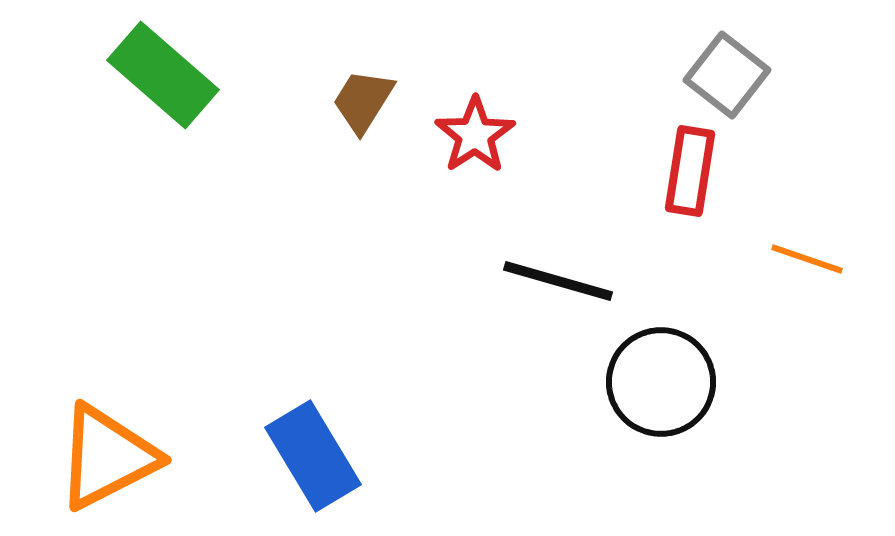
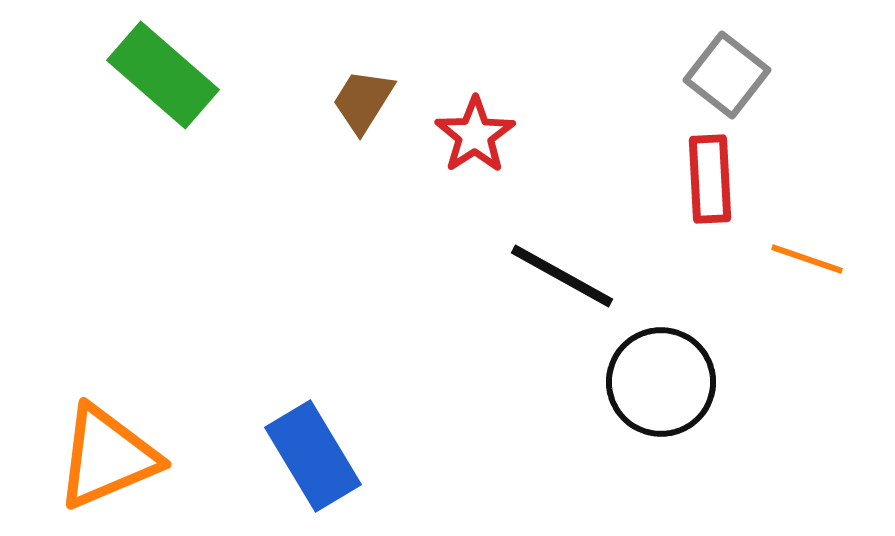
red rectangle: moved 20 px right, 8 px down; rotated 12 degrees counterclockwise
black line: moved 4 px right, 5 px up; rotated 13 degrees clockwise
orange triangle: rotated 4 degrees clockwise
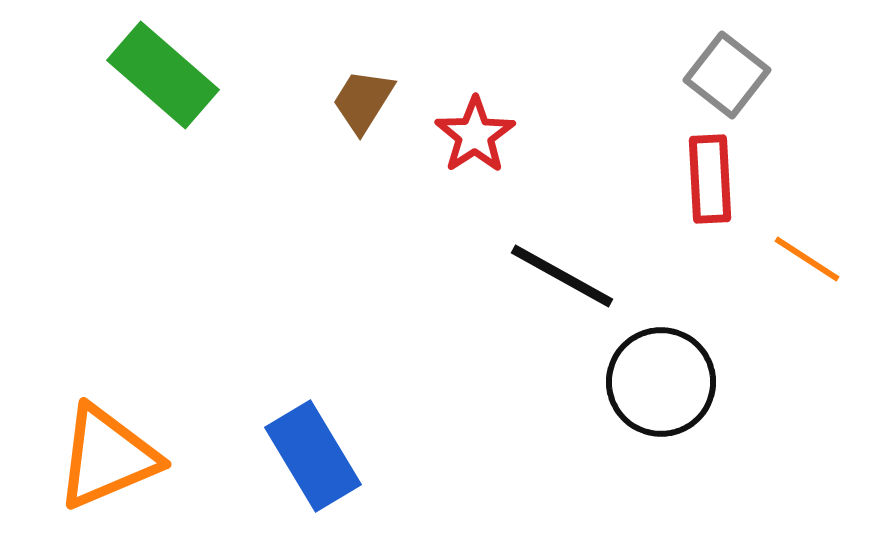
orange line: rotated 14 degrees clockwise
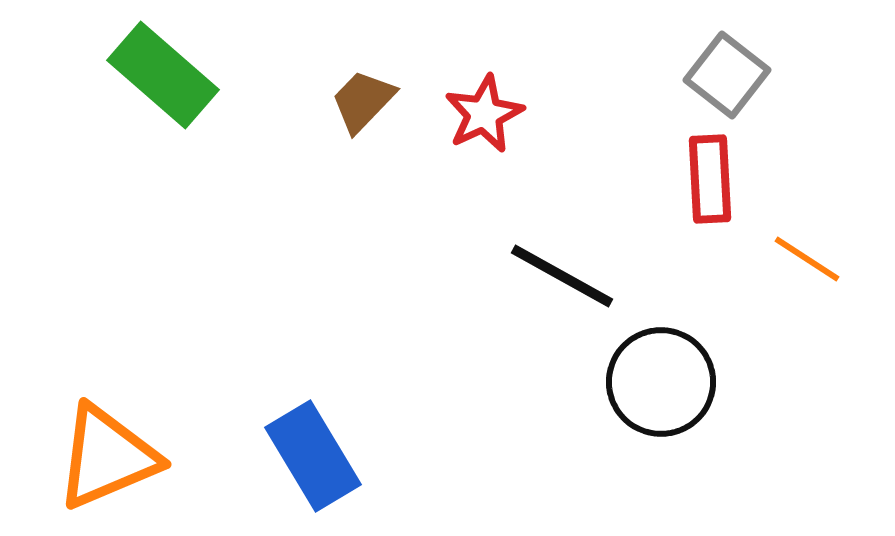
brown trapezoid: rotated 12 degrees clockwise
red star: moved 9 px right, 21 px up; rotated 8 degrees clockwise
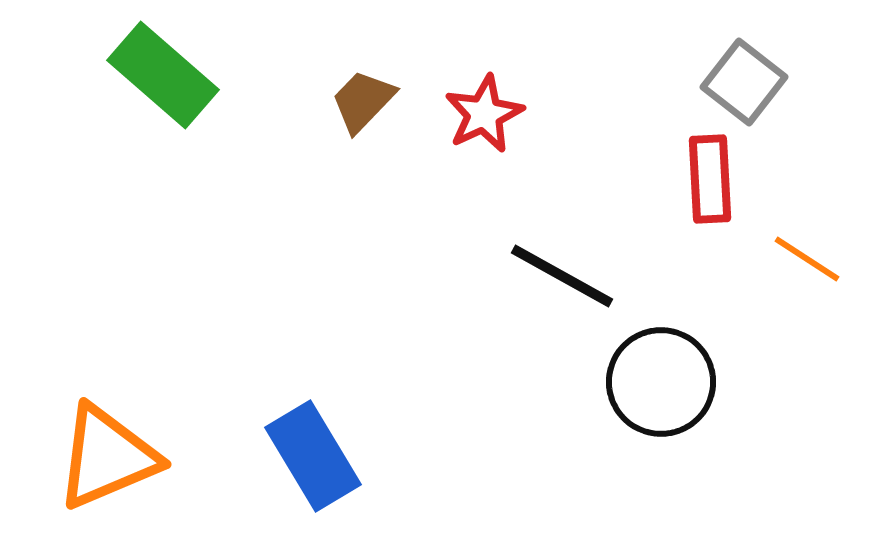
gray square: moved 17 px right, 7 px down
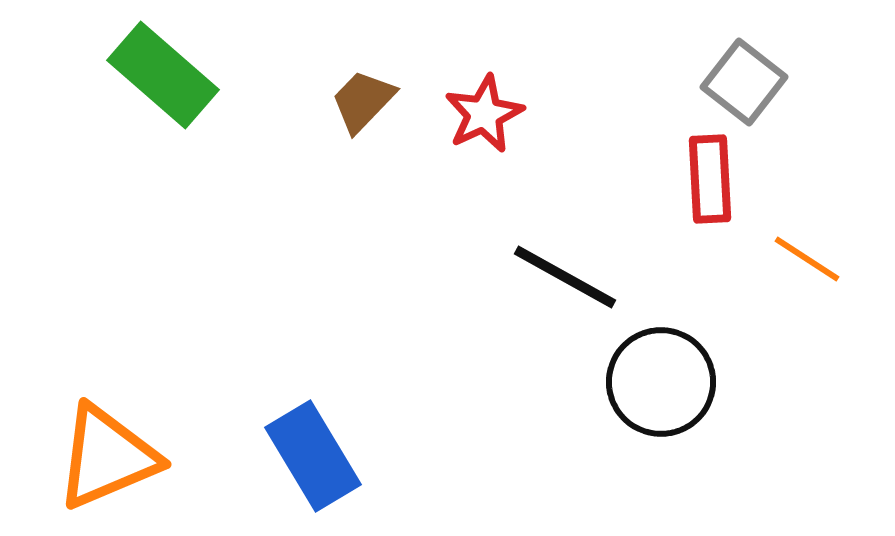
black line: moved 3 px right, 1 px down
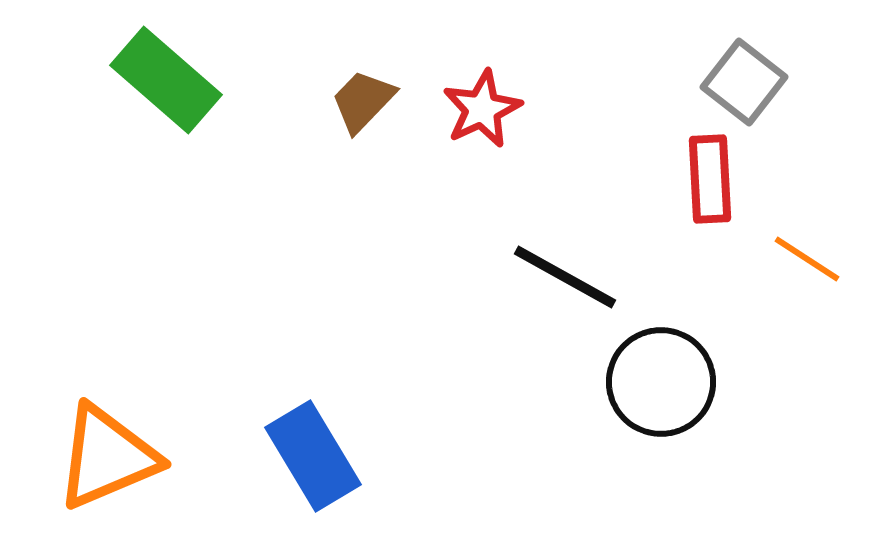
green rectangle: moved 3 px right, 5 px down
red star: moved 2 px left, 5 px up
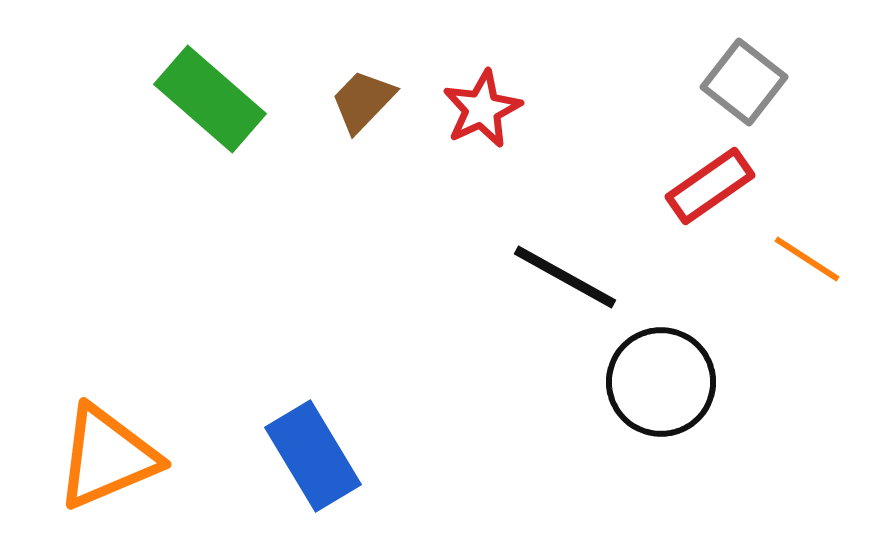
green rectangle: moved 44 px right, 19 px down
red rectangle: moved 7 px down; rotated 58 degrees clockwise
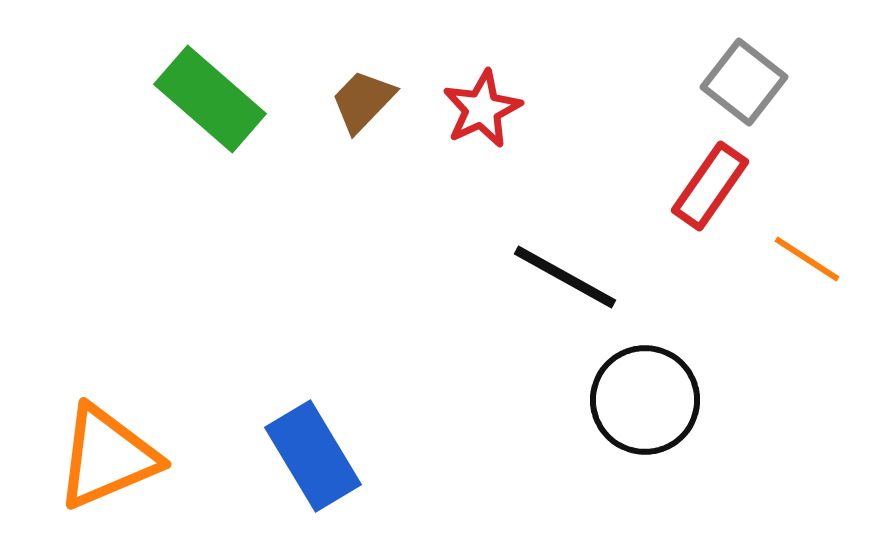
red rectangle: rotated 20 degrees counterclockwise
black circle: moved 16 px left, 18 px down
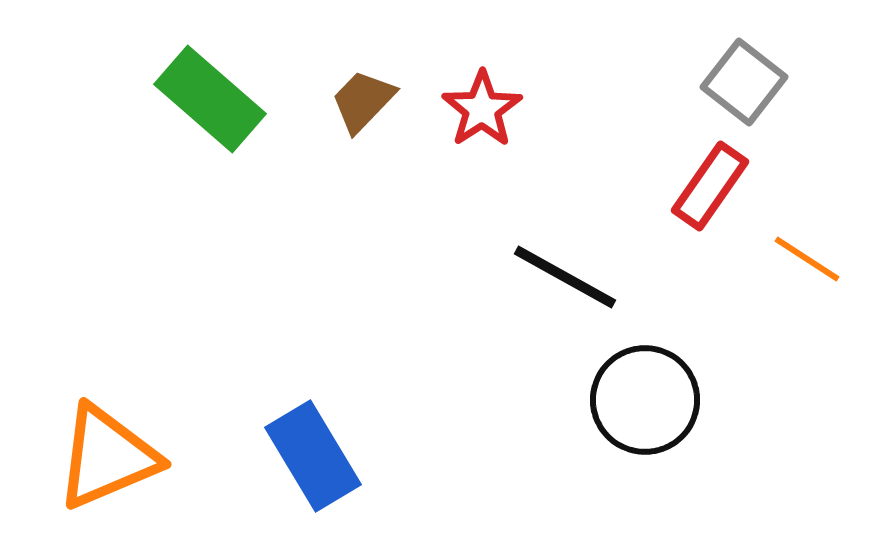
red star: rotated 8 degrees counterclockwise
